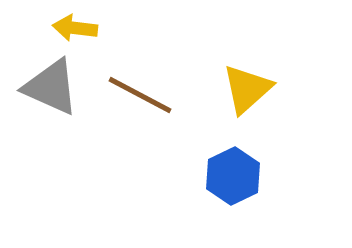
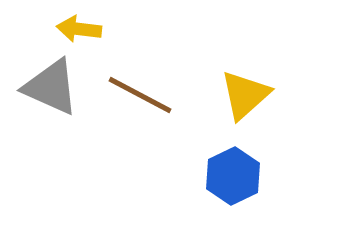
yellow arrow: moved 4 px right, 1 px down
yellow triangle: moved 2 px left, 6 px down
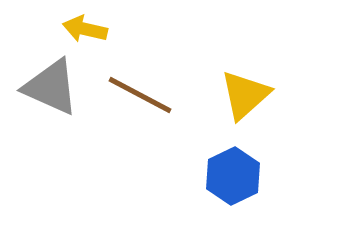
yellow arrow: moved 6 px right; rotated 6 degrees clockwise
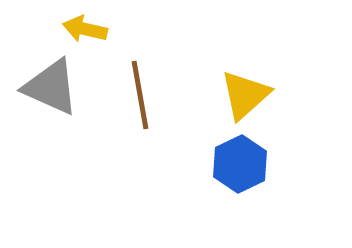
brown line: rotated 52 degrees clockwise
blue hexagon: moved 7 px right, 12 px up
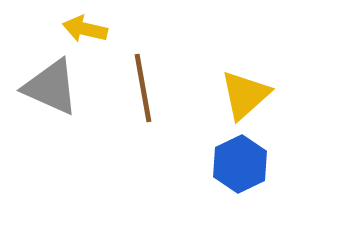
brown line: moved 3 px right, 7 px up
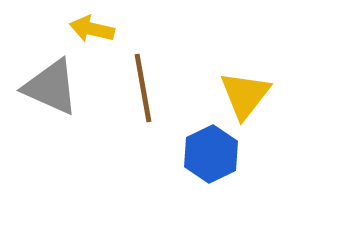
yellow arrow: moved 7 px right
yellow triangle: rotated 10 degrees counterclockwise
blue hexagon: moved 29 px left, 10 px up
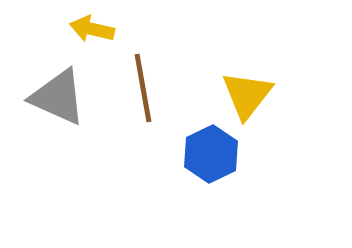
gray triangle: moved 7 px right, 10 px down
yellow triangle: moved 2 px right
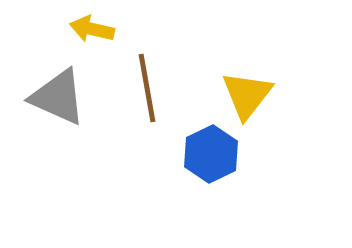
brown line: moved 4 px right
